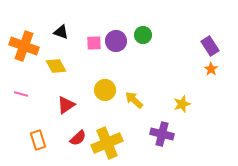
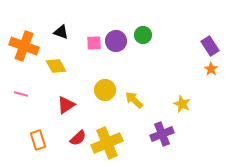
yellow star: rotated 30 degrees counterclockwise
purple cross: rotated 35 degrees counterclockwise
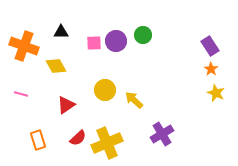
black triangle: rotated 21 degrees counterclockwise
yellow star: moved 34 px right, 11 px up
purple cross: rotated 10 degrees counterclockwise
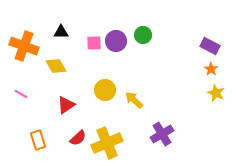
purple rectangle: rotated 30 degrees counterclockwise
pink line: rotated 16 degrees clockwise
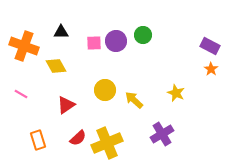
yellow star: moved 40 px left
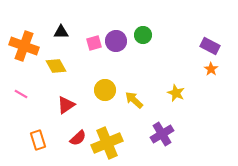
pink square: rotated 14 degrees counterclockwise
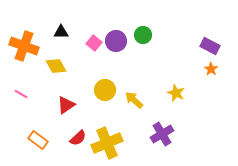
pink square: rotated 35 degrees counterclockwise
orange rectangle: rotated 36 degrees counterclockwise
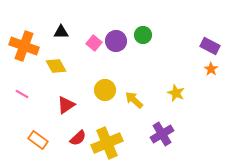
pink line: moved 1 px right
